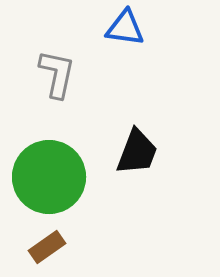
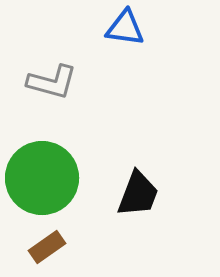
gray L-shape: moved 5 px left, 8 px down; rotated 93 degrees clockwise
black trapezoid: moved 1 px right, 42 px down
green circle: moved 7 px left, 1 px down
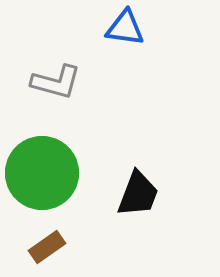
gray L-shape: moved 4 px right
green circle: moved 5 px up
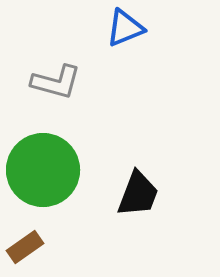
blue triangle: rotated 30 degrees counterclockwise
green circle: moved 1 px right, 3 px up
brown rectangle: moved 22 px left
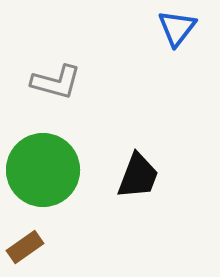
blue triangle: moved 52 px right; rotated 30 degrees counterclockwise
black trapezoid: moved 18 px up
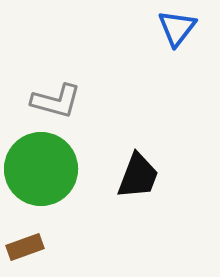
gray L-shape: moved 19 px down
green circle: moved 2 px left, 1 px up
brown rectangle: rotated 15 degrees clockwise
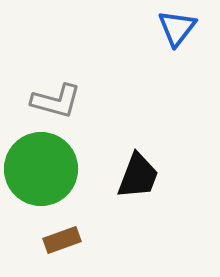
brown rectangle: moved 37 px right, 7 px up
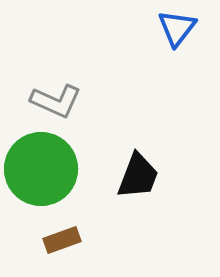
gray L-shape: rotated 9 degrees clockwise
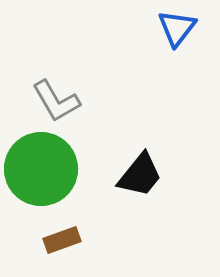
gray L-shape: rotated 36 degrees clockwise
black trapezoid: moved 2 px right, 1 px up; rotated 18 degrees clockwise
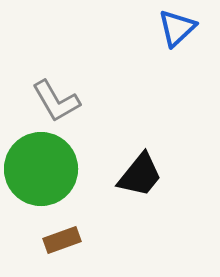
blue triangle: rotated 9 degrees clockwise
